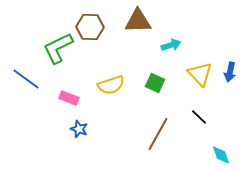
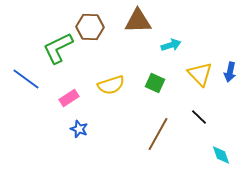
pink rectangle: rotated 54 degrees counterclockwise
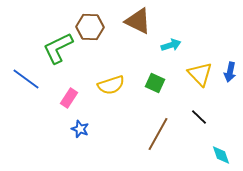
brown triangle: rotated 28 degrees clockwise
pink rectangle: rotated 24 degrees counterclockwise
blue star: moved 1 px right
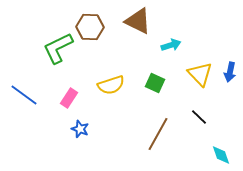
blue line: moved 2 px left, 16 px down
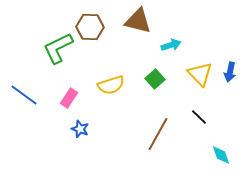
brown triangle: rotated 12 degrees counterclockwise
green square: moved 4 px up; rotated 24 degrees clockwise
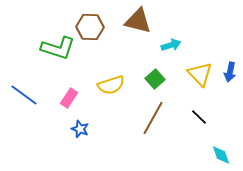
green L-shape: rotated 136 degrees counterclockwise
brown line: moved 5 px left, 16 px up
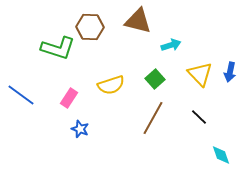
blue line: moved 3 px left
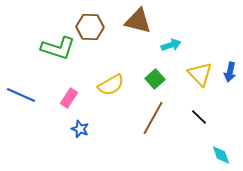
yellow semicircle: rotated 12 degrees counterclockwise
blue line: rotated 12 degrees counterclockwise
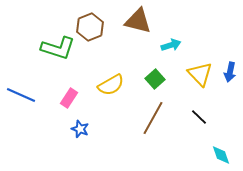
brown hexagon: rotated 24 degrees counterclockwise
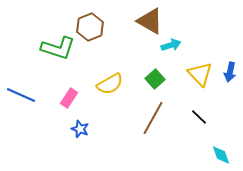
brown triangle: moved 12 px right; rotated 16 degrees clockwise
yellow semicircle: moved 1 px left, 1 px up
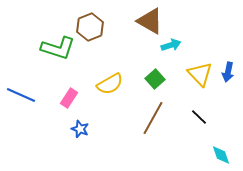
blue arrow: moved 2 px left
